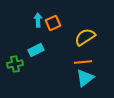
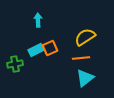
orange square: moved 3 px left, 25 px down
orange line: moved 2 px left, 4 px up
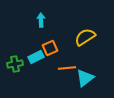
cyan arrow: moved 3 px right
cyan rectangle: moved 7 px down
orange line: moved 14 px left, 10 px down
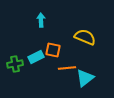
yellow semicircle: rotated 55 degrees clockwise
orange square: moved 3 px right, 2 px down; rotated 35 degrees clockwise
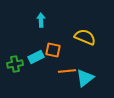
orange line: moved 3 px down
